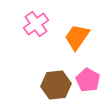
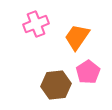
pink cross: rotated 15 degrees clockwise
pink pentagon: moved 8 px up; rotated 10 degrees clockwise
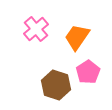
pink cross: moved 5 px down; rotated 20 degrees counterclockwise
brown hexagon: rotated 24 degrees clockwise
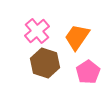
pink cross: moved 1 px right, 2 px down
brown hexagon: moved 11 px left, 22 px up
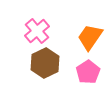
orange trapezoid: moved 13 px right
brown hexagon: rotated 16 degrees clockwise
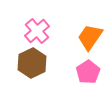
brown hexagon: moved 13 px left
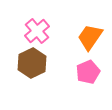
pink pentagon: rotated 10 degrees clockwise
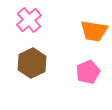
pink cross: moved 8 px left, 11 px up
orange trapezoid: moved 4 px right, 6 px up; rotated 116 degrees counterclockwise
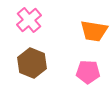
brown hexagon: rotated 12 degrees counterclockwise
pink pentagon: rotated 25 degrees clockwise
